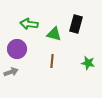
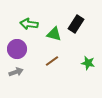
black rectangle: rotated 18 degrees clockwise
brown line: rotated 48 degrees clockwise
gray arrow: moved 5 px right
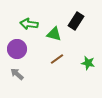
black rectangle: moved 3 px up
brown line: moved 5 px right, 2 px up
gray arrow: moved 1 px right, 2 px down; rotated 120 degrees counterclockwise
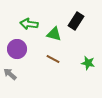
brown line: moved 4 px left; rotated 64 degrees clockwise
gray arrow: moved 7 px left
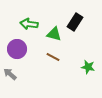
black rectangle: moved 1 px left, 1 px down
brown line: moved 2 px up
green star: moved 4 px down
